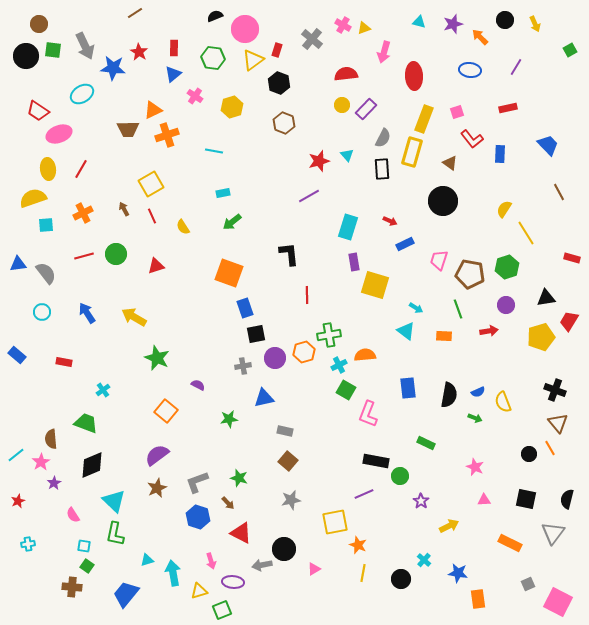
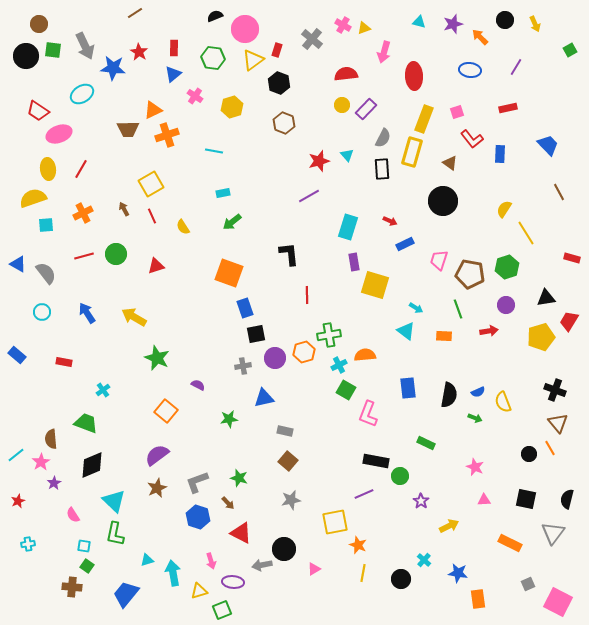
blue triangle at (18, 264): rotated 36 degrees clockwise
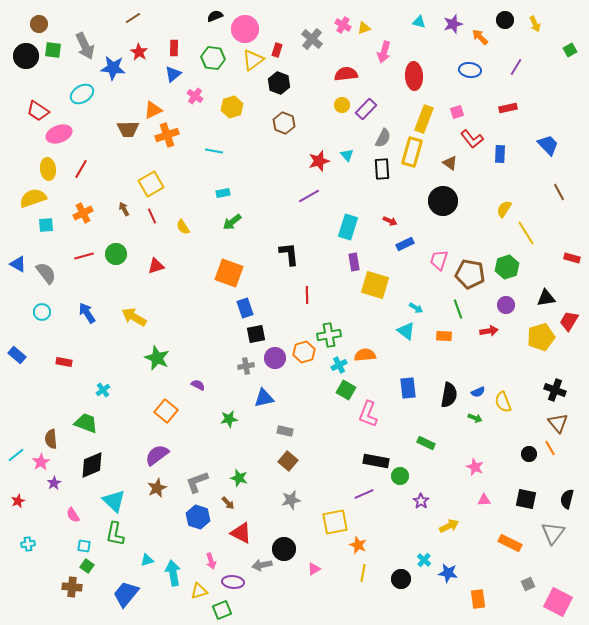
brown line at (135, 13): moved 2 px left, 5 px down
gray cross at (243, 366): moved 3 px right
blue star at (458, 573): moved 10 px left
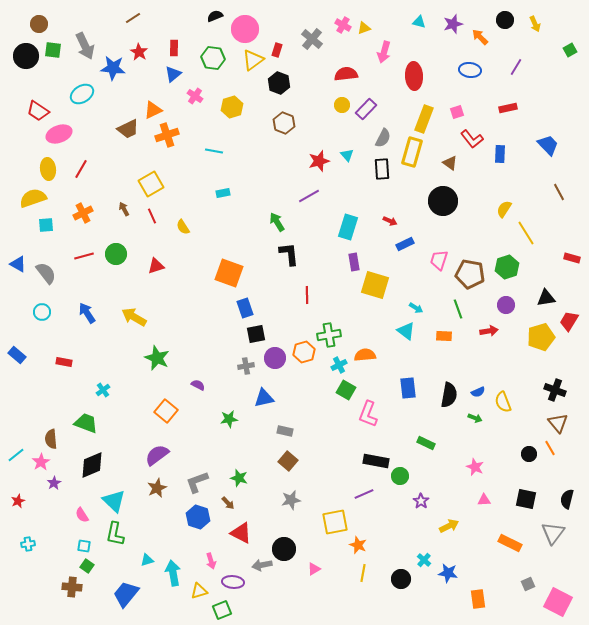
brown trapezoid at (128, 129): rotated 25 degrees counterclockwise
green arrow at (232, 222): moved 45 px right; rotated 96 degrees clockwise
pink semicircle at (73, 515): moved 9 px right
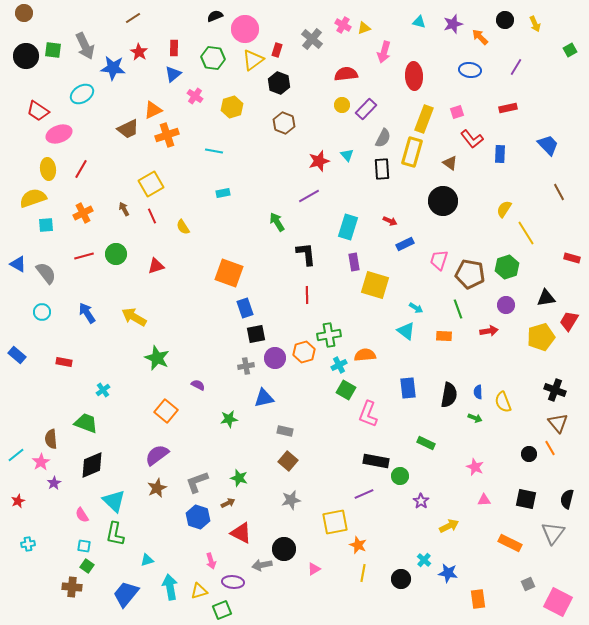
brown circle at (39, 24): moved 15 px left, 11 px up
black L-shape at (289, 254): moved 17 px right
blue semicircle at (478, 392): rotated 112 degrees clockwise
brown arrow at (228, 503): rotated 72 degrees counterclockwise
cyan arrow at (173, 573): moved 3 px left, 14 px down
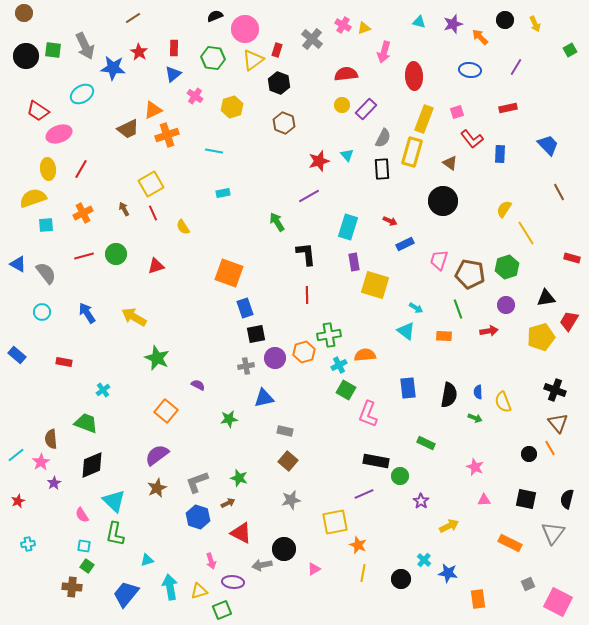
red line at (152, 216): moved 1 px right, 3 px up
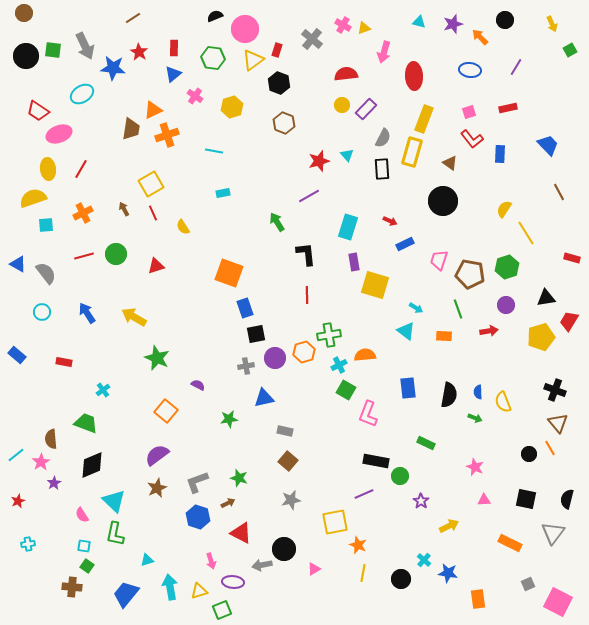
yellow arrow at (535, 24): moved 17 px right
pink square at (457, 112): moved 12 px right
brown trapezoid at (128, 129): moved 3 px right; rotated 55 degrees counterclockwise
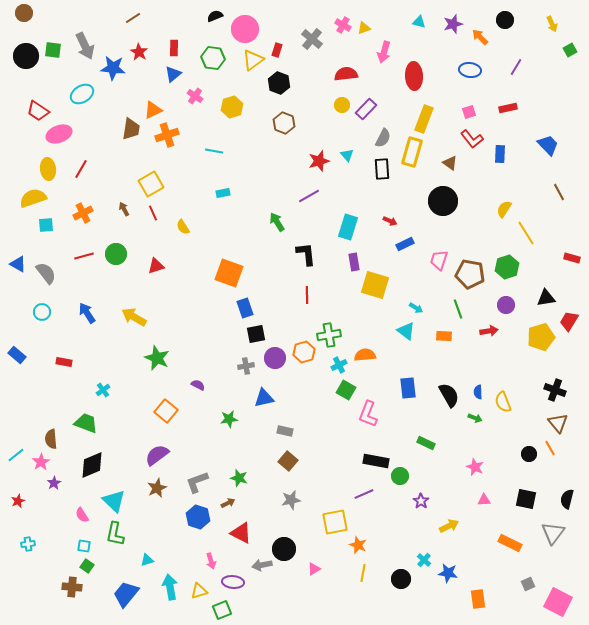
black semicircle at (449, 395): rotated 40 degrees counterclockwise
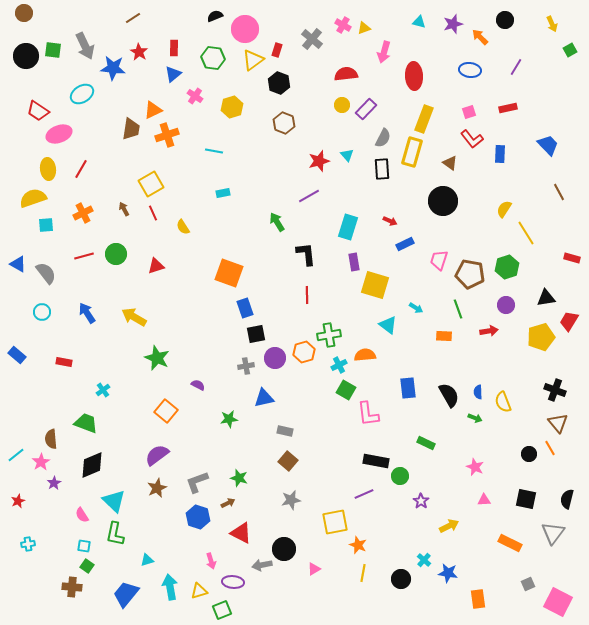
cyan triangle at (406, 331): moved 18 px left, 6 px up
pink L-shape at (368, 414): rotated 28 degrees counterclockwise
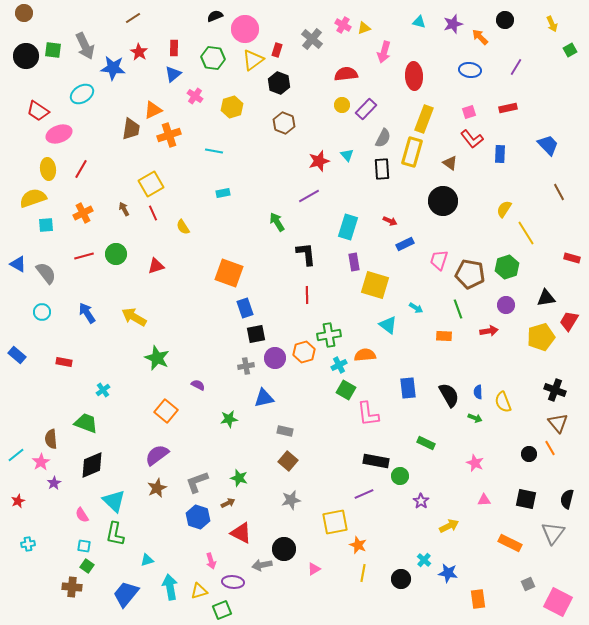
orange cross at (167, 135): moved 2 px right
pink star at (475, 467): moved 4 px up
